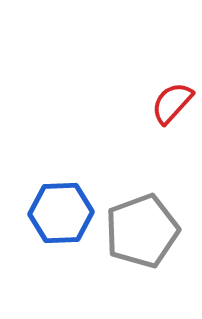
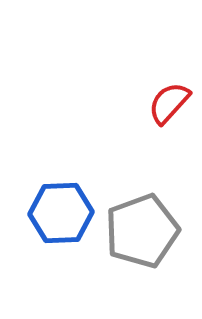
red semicircle: moved 3 px left
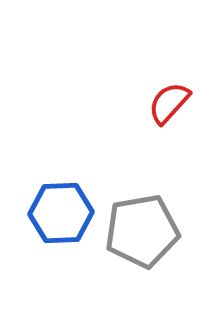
gray pentagon: rotated 10 degrees clockwise
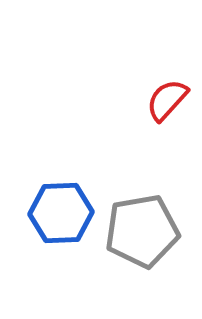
red semicircle: moved 2 px left, 3 px up
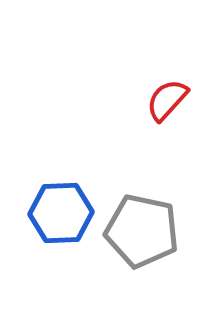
gray pentagon: rotated 22 degrees clockwise
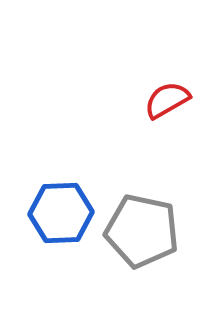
red semicircle: rotated 18 degrees clockwise
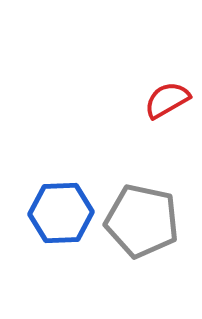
gray pentagon: moved 10 px up
